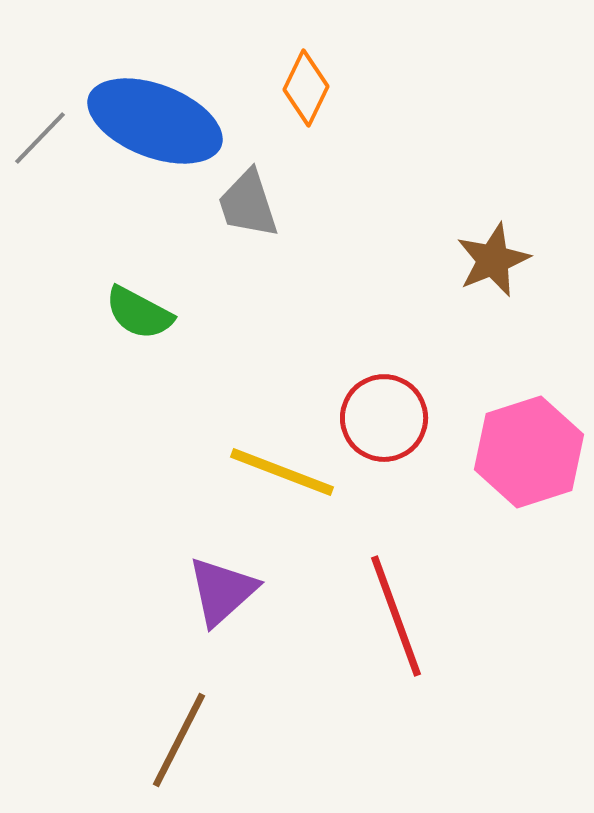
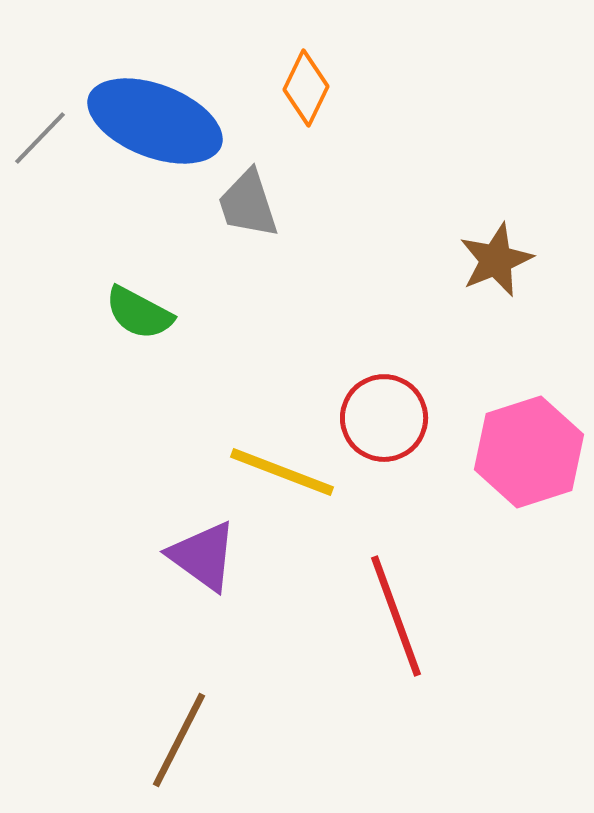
brown star: moved 3 px right
purple triangle: moved 19 px left, 35 px up; rotated 42 degrees counterclockwise
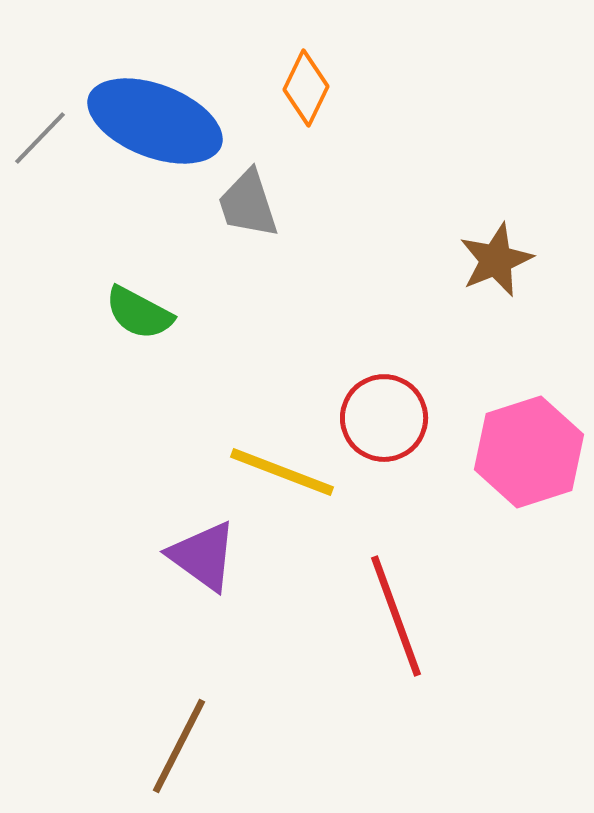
brown line: moved 6 px down
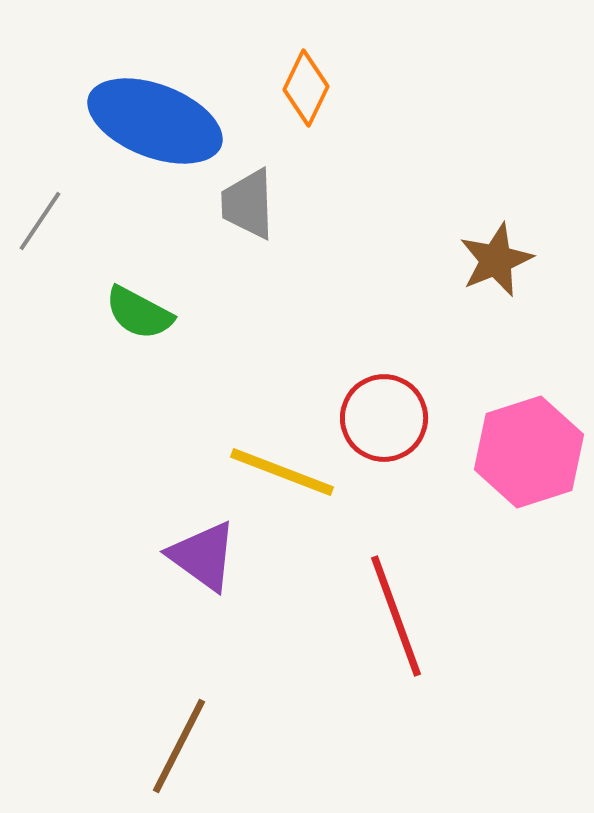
gray line: moved 83 px down; rotated 10 degrees counterclockwise
gray trapezoid: rotated 16 degrees clockwise
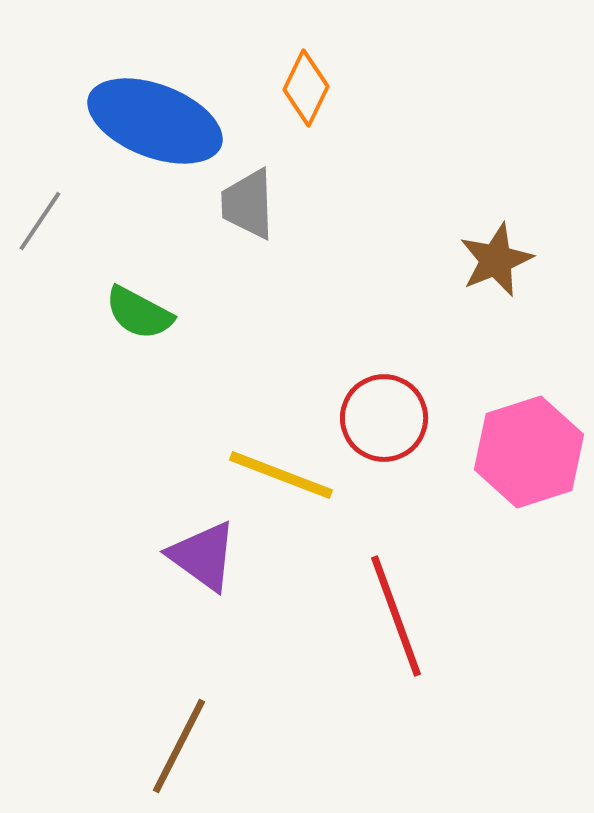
yellow line: moved 1 px left, 3 px down
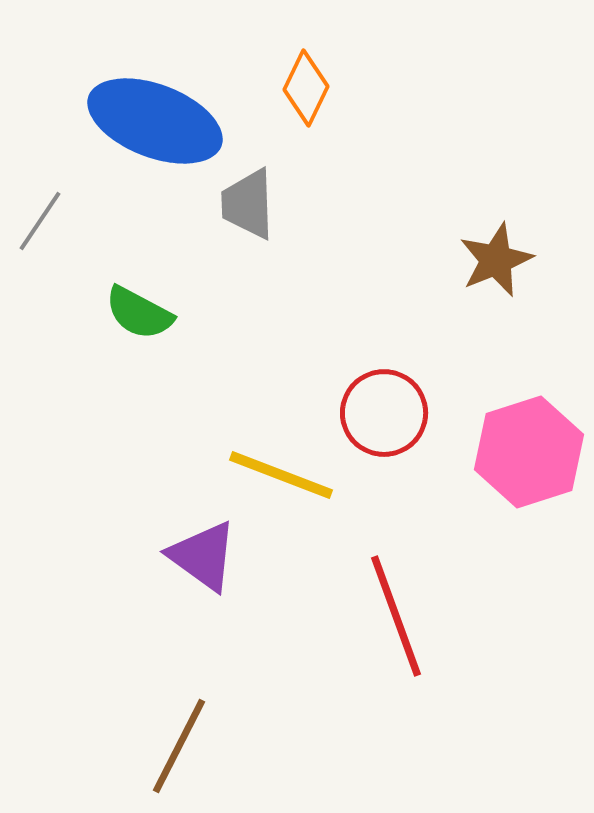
red circle: moved 5 px up
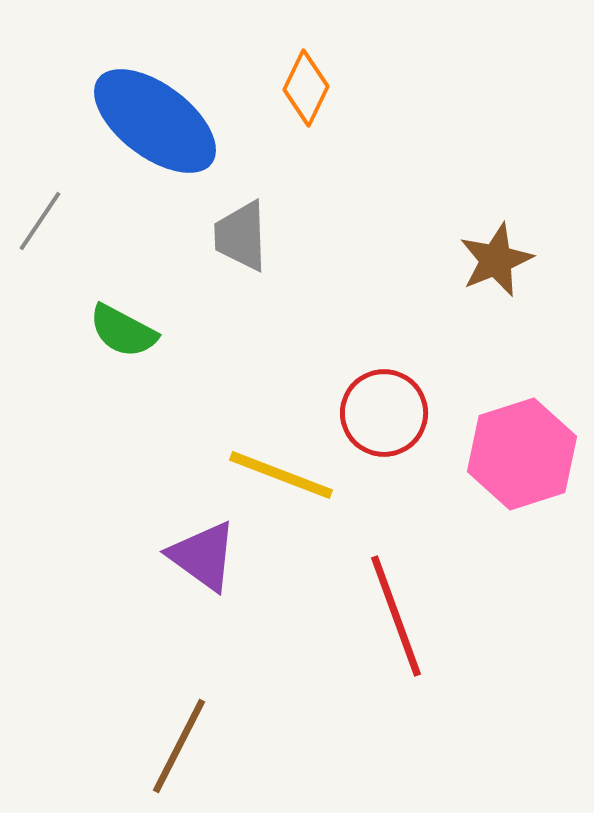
blue ellipse: rotated 16 degrees clockwise
gray trapezoid: moved 7 px left, 32 px down
green semicircle: moved 16 px left, 18 px down
pink hexagon: moved 7 px left, 2 px down
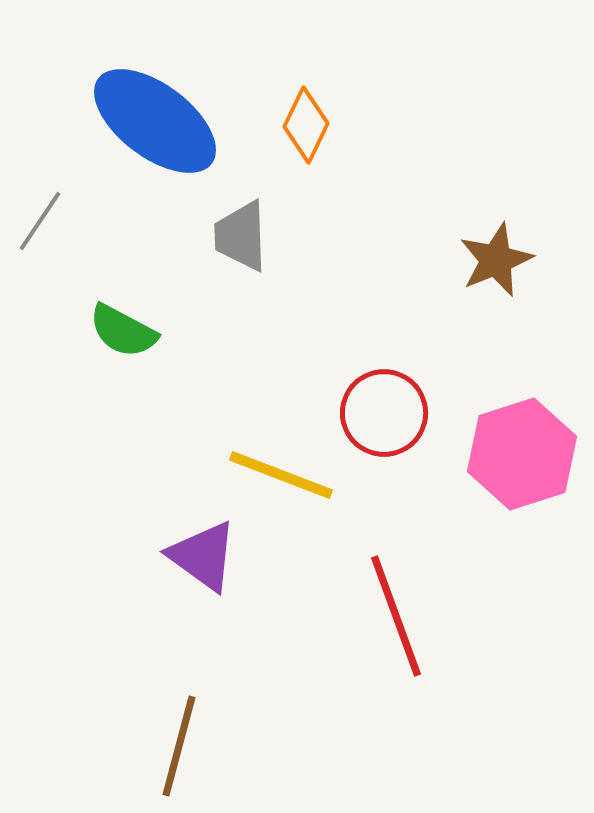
orange diamond: moved 37 px down
brown line: rotated 12 degrees counterclockwise
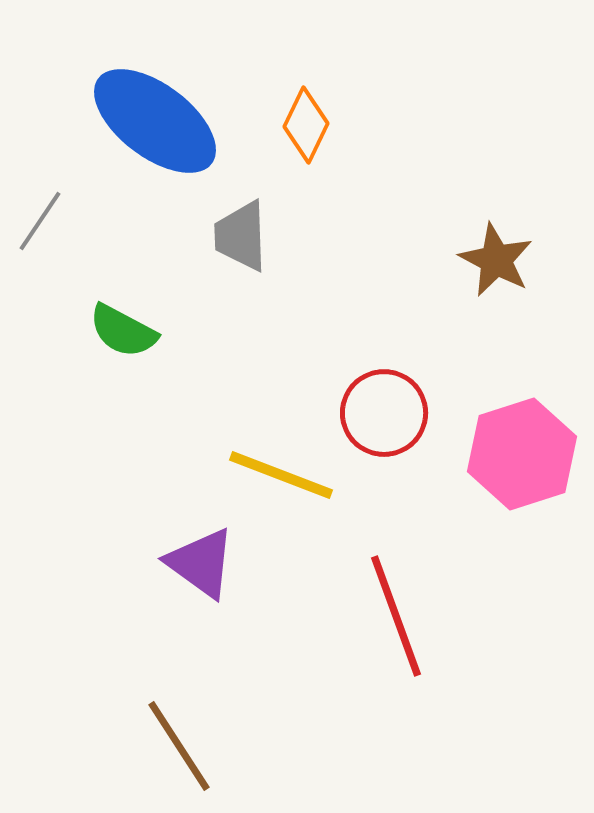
brown star: rotated 22 degrees counterclockwise
purple triangle: moved 2 px left, 7 px down
brown line: rotated 48 degrees counterclockwise
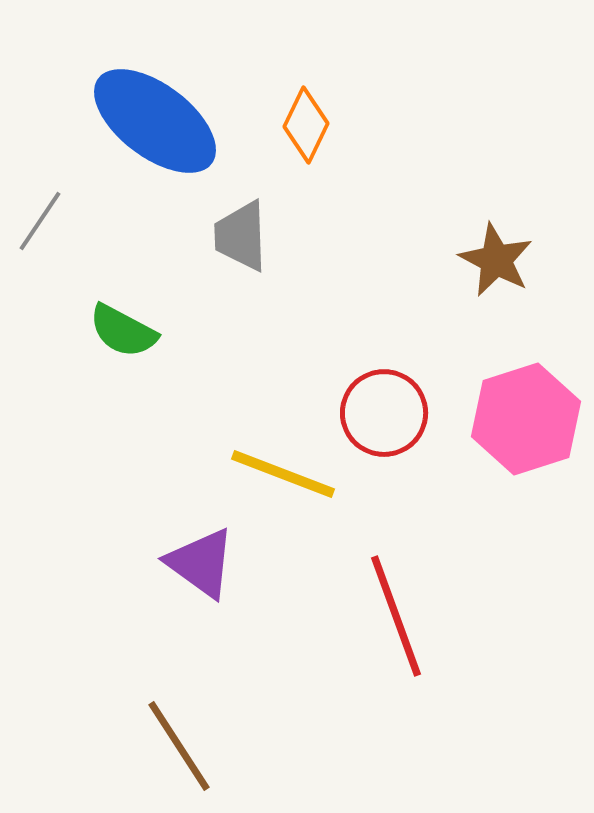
pink hexagon: moved 4 px right, 35 px up
yellow line: moved 2 px right, 1 px up
